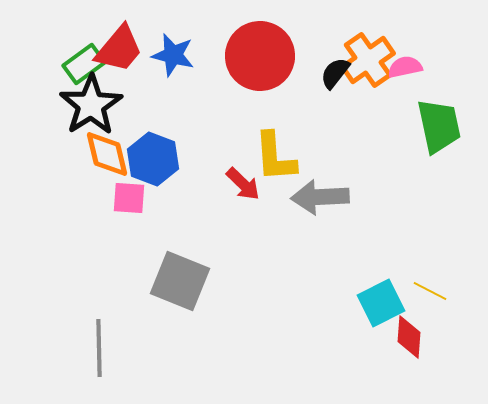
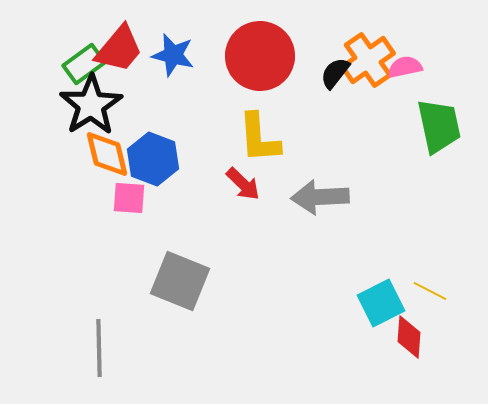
yellow L-shape: moved 16 px left, 19 px up
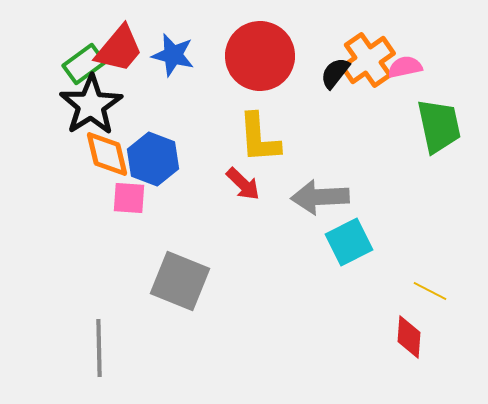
cyan square: moved 32 px left, 61 px up
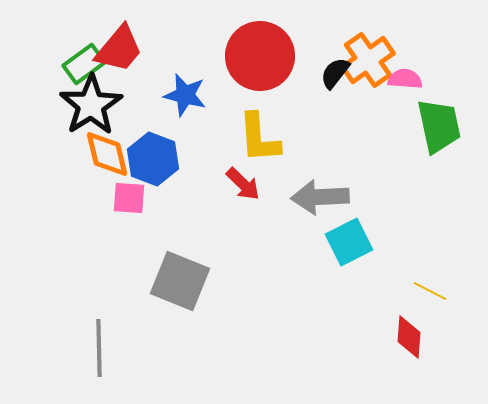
blue star: moved 12 px right, 40 px down
pink semicircle: moved 12 px down; rotated 16 degrees clockwise
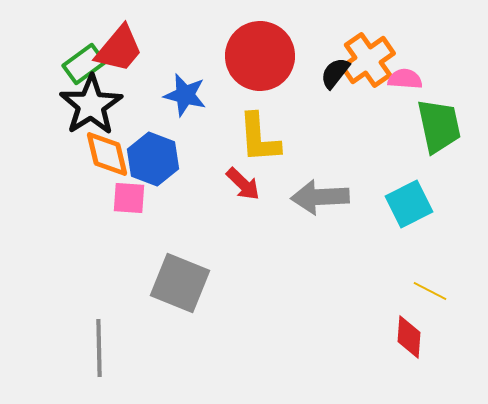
cyan square: moved 60 px right, 38 px up
gray square: moved 2 px down
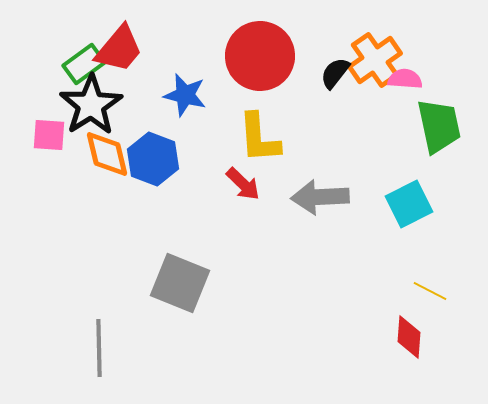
orange cross: moved 7 px right
pink square: moved 80 px left, 63 px up
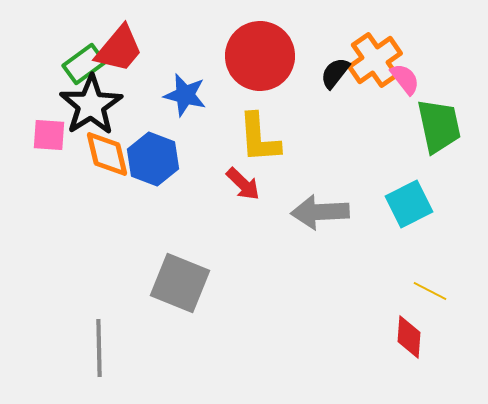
pink semicircle: rotated 48 degrees clockwise
gray arrow: moved 15 px down
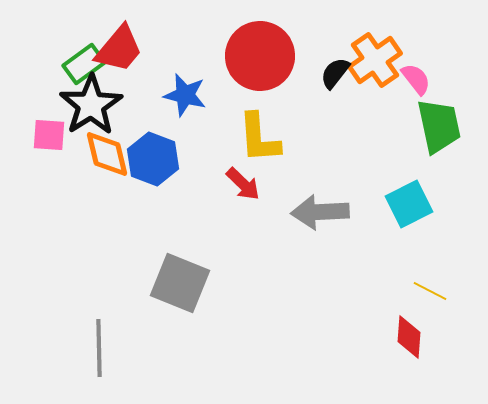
pink semicircle: moved 11 px right
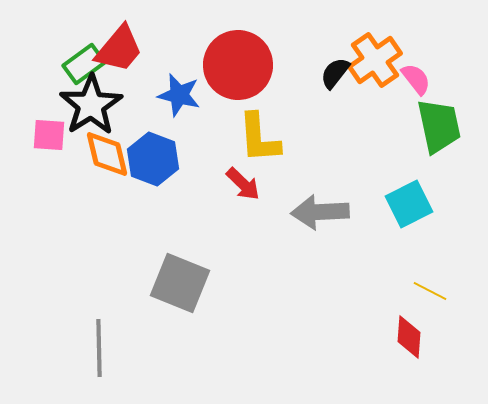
red circle: moved 22 px left, 9 px down
blue star: moved 6 px left
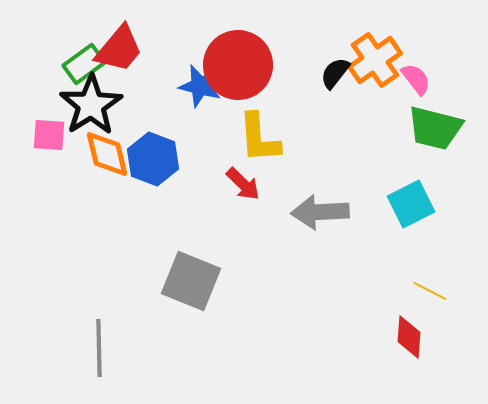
blue star: moved 21 px right, 9 px up
green trapezoid: moved 4 px left, 2 px down; rotated 116 degrees clockwise
cyan square: moved 2 px right
gray square: moved 11 px right, 2 px up
